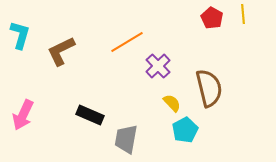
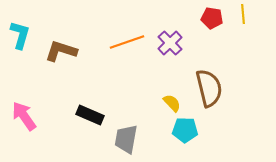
red pentagon: rotated 20 degrees counterclockwise
orange line: rotated 12 degrees clockwise
brown L-shape: rotated 44 degrees clockwise
purple cross: moved 12 px right, 23 px up
pink arrow: moved 1 px right, 1 px down; rotated 120 degrees clockwise
cyan pentagon: rotated 30 degrees clockwise
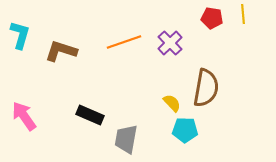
orange line: moved 3 px left
brown semicircle: moved 3 px left; rotated 24 degrees clockwise
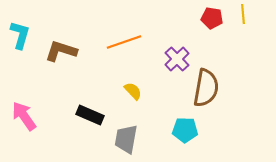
purple cross: moved 7 px right, 16 px down
yellow semicircle: moved 39 px left, 12 px up
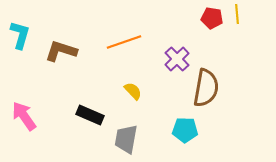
yellow line: moved 6 px left
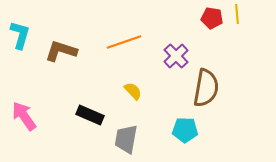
purple cross: moved 1 px left, 3 px up
